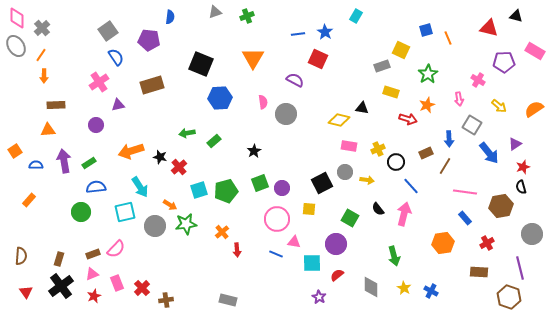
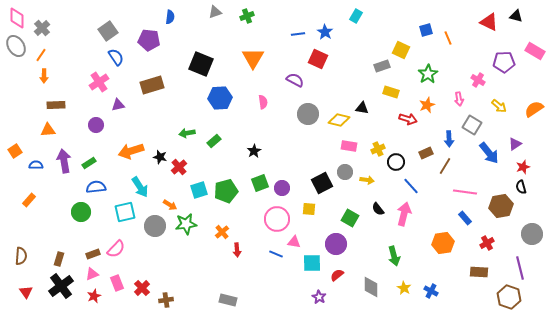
red triangle at (489, 28): moved 6 px up; rotated 12 degrees clockwise
gray circle at (286, 114): moved 22 px right
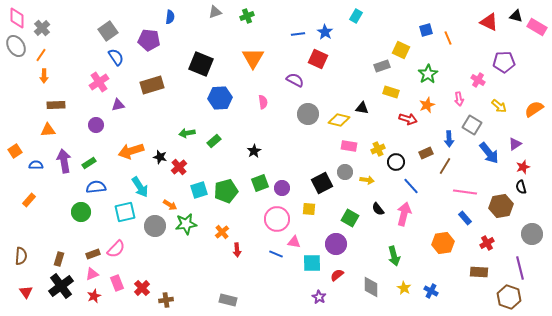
pink rectangle at (535, 51): moved 2 px right, 24 px up
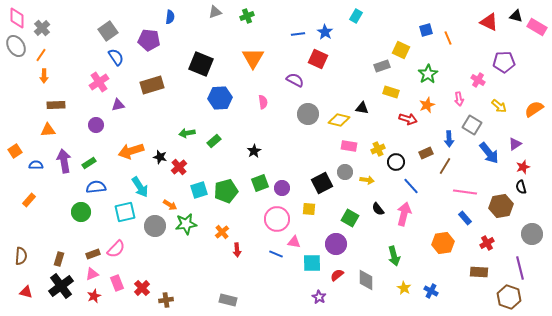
gray diamond at (371, 287): moved 5 px left, 7 px up
red triangle at (26, 292): rotated 40 degrees counterclockwise
